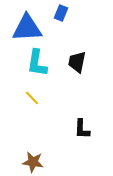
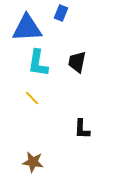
cyan L-shape: moved 1 px right
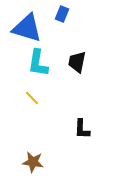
blue rectangle: moved 1 px right, 1 px down
blue triangle: rotated 20 degrees clockwise
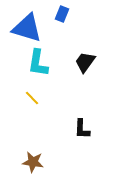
black trapezoid: moved 8 px right; rotated 25 degrees clockwise
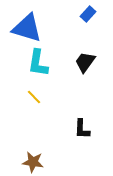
blue rectangle: moved 26 px right; rotated 21 degrees clockwise
yellow line: moved 2 px right, 1 px up
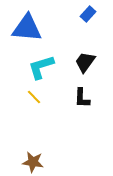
blue triangle: rotated 12 degrees counterclockwise
cyan L-shape: moved 3 px right, 4 px down; rotated 64 degrees clockwise
black L-shape: moved 31 px up
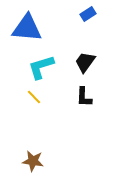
blue rectangle: rotated 14 degrees clockwise
black L-shape: moved 2 px right, 1 px up
brown star: moved 1 px up
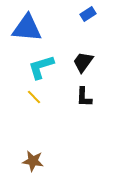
black trapezoid: moved 2 px left
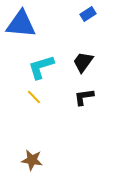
blue triangle: moved 6 px left, 4 px up
black L-shape: rotated 80 degrees clockwise
brown star: moved 1 px left, 1 px up
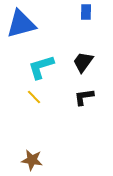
blue rectangle: moved 2 px left, 2 px up; rotated 56 degrees counterclockwise
blue triangle: rotated 20 degrees counterclockwise
